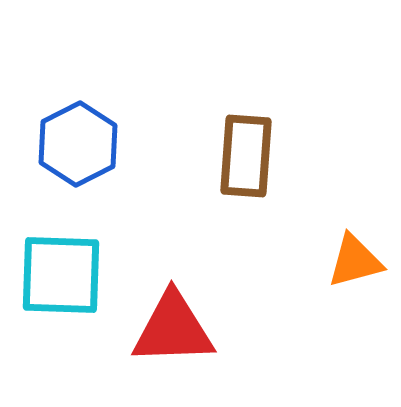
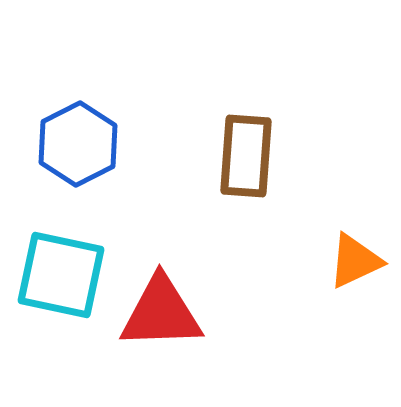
orange triangle: rotated 10 degrees counterclockwise
cyan square: rotated 10 degrees clockwise
red triangle: moved 12 px left, 16 px up
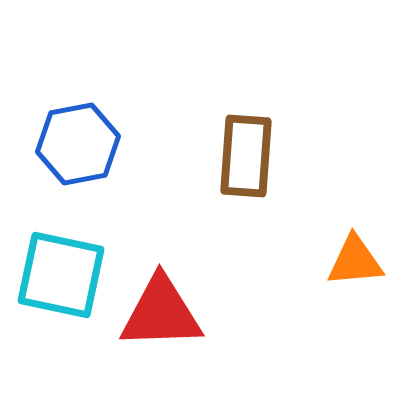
blue hexagon: rotated 16 degrees clockwise
orange triangle: rotated 20 degrees clockwise
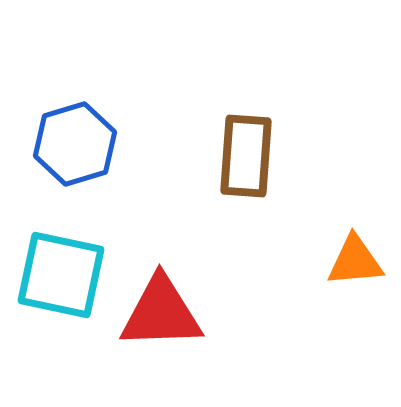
blue hexagon: moved 3 px left; rotated 6 degrees counterclockwise
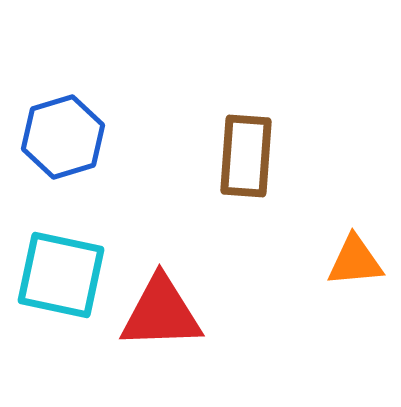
blue hexagon: moved 12 px left, 7 px up
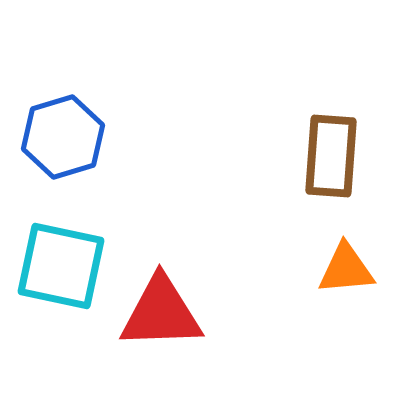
brown rectangle: moved 85 px right
orange triangle: moved 9 px left, 8 px down
cyan square: moved 9 px up
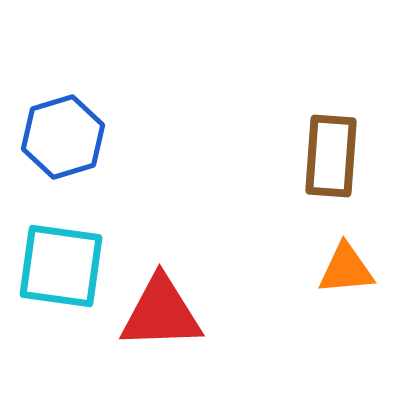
cyan square: rotated 4 degrees counterclockwise
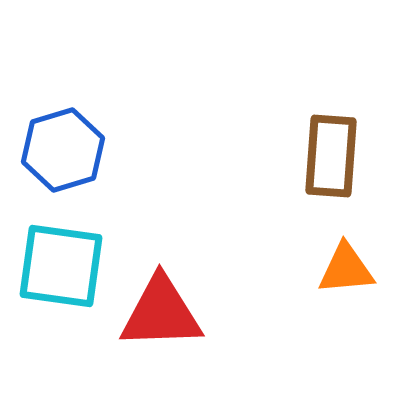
blue hexagon: moved 13 px down
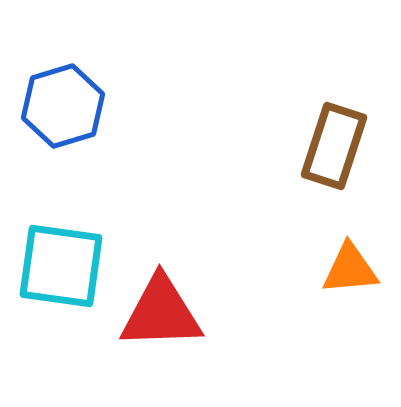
blue hexagon: moved 44 px up
brown rectangle: moved 3 px right, 10 px up; rotated 14 degrees clockwise
orange triangle: moved 4 px right
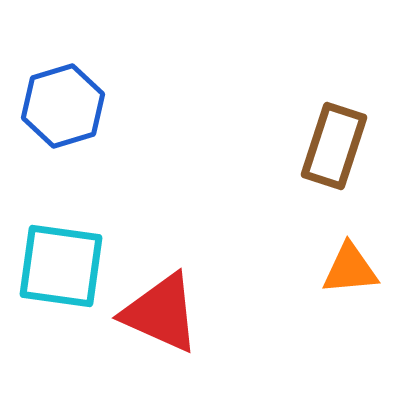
red triangle: rotated 26 degrees clockwise
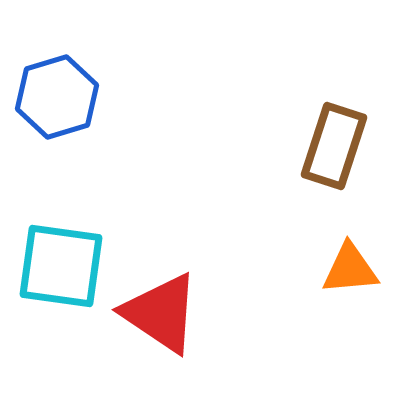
blue hexagon: moved 6 px left, 9 px up
red triangle: rotated 10 degrees clockwise
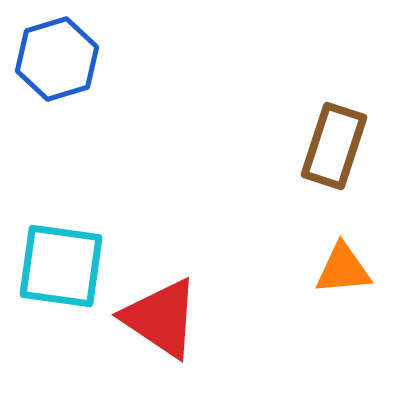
blue hexagon: moved 38 px up
orange triangle: moved 7 px left
red triangle: moved 5 px down
